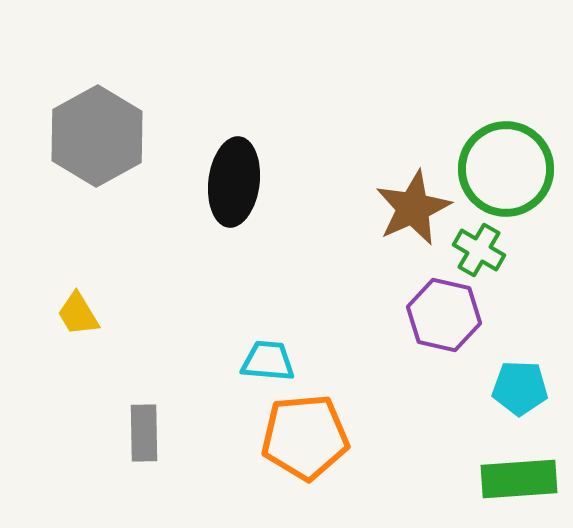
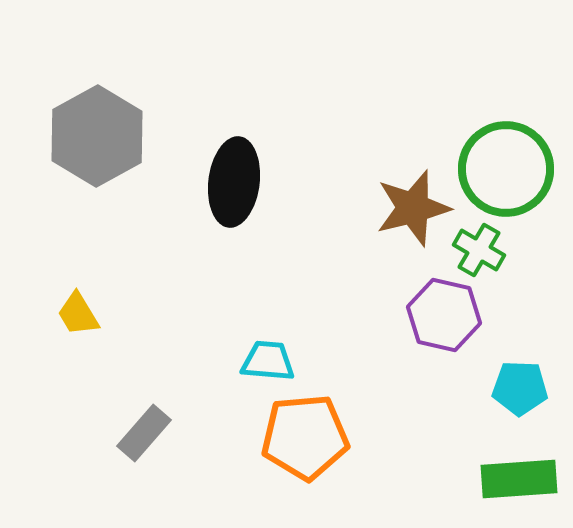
brown star: rotated 10 degrees clockwise
gray rectangle: rotated 42 degrees clockwise
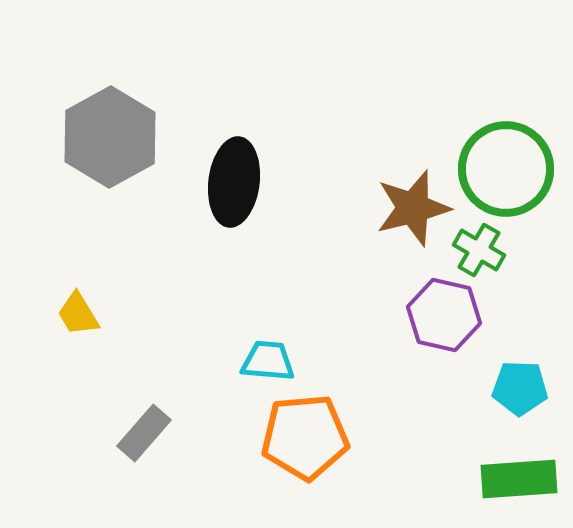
gray hexagon: moved 13 px right, 1 px down
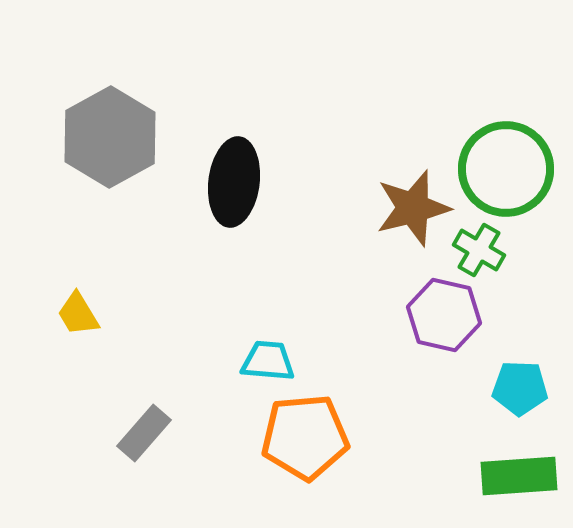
green rectangle: moved 3 px up
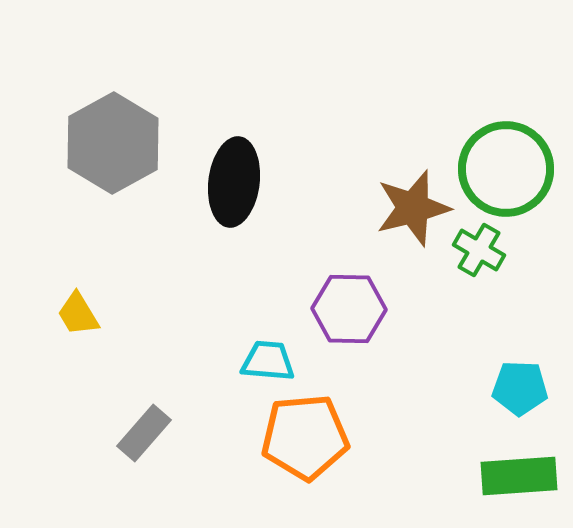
gray hexagon: moved 3 px right, 6 px down
purple hexagon: moved 95 px left, 6 px up; rotated 12 degrees counterclockwise
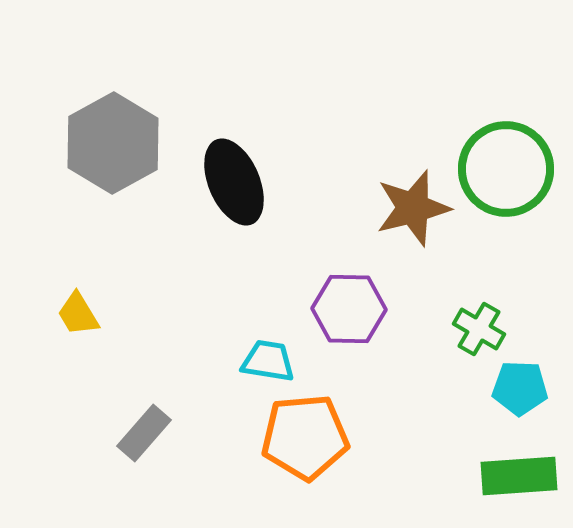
black ellipse: rotated 30 degrees counterclockwise
green cross: moved 79 px down
cyan trapezoid: rotated 4 degrees clockwise
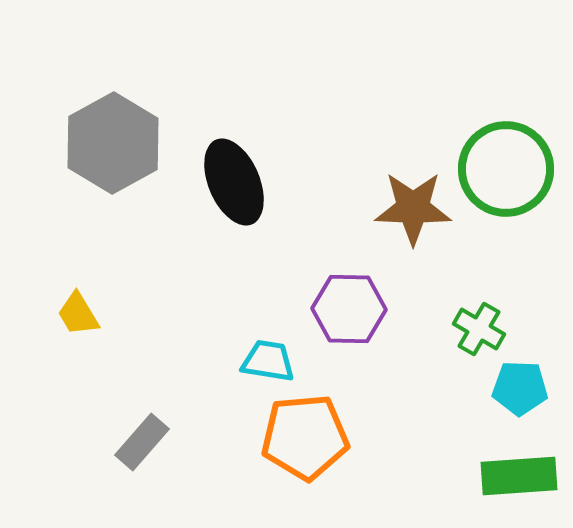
brown star: rotated 16 degrees clockwise
gray rectangle: moved 2 px left, 9 px down
